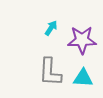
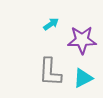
cyan arrow: moved 4 px up; rotated 21 degrees clockwise
cyan triangle: rotated 30 degrees counterclockwise
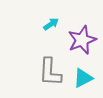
purple star: rotated 20 degrees counterclockwise
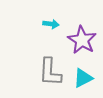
cyan arrow: rotated 42 degrees clockwise
purple star: rotated 20 degrees counterclockwise
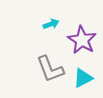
cyan arrow: rotated 28 degrees counterclockwise
gray L-shape: moved 3 px up; rotated 24 degrees counterclockwise
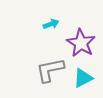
purple star: moved 1 px left, 3 px down
gray L-shape: moved 1 px down; rotated 100 degrees clockwise
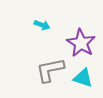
cyan arrow: moved 9 px left, 1 px down; rotated 42 degrees clockwise
cyan triangle: rotated 45 degrees clockwise
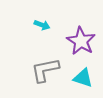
purple star: moved 2 px up
gray L-shape: moved 5 px left
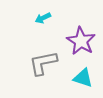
cyan arrow: moved 1 px right, 7 px up; rotated 133 degrees clockwise
gray L-shape: moved 2 px left, 7 px up
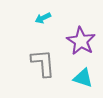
gray L-shape: rotated 96 degrees clockwise
